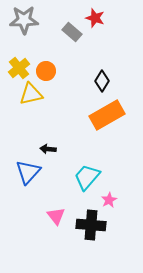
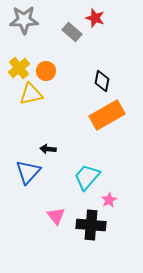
black diamond: rotated 20 degrees counterclockwise
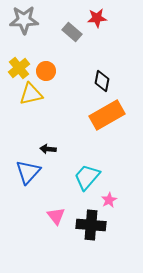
red star: moved 2 px right; rotated 24 degrees counterclockwise
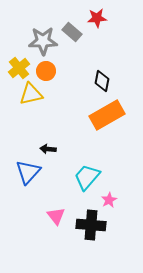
gray star: moved 19 px right, 21 px down
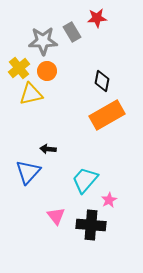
gray rectangle: rotated 18 degrees clockwise
orange circle: moved 1 px right
cyan trapezoid: moved 2 px left, 3 px down
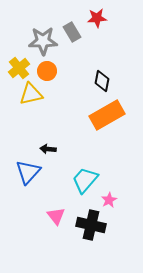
black cross: rotated 8 degrees clockwise
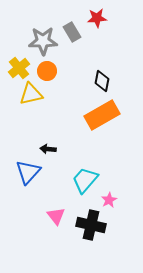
orange rectangle: moved 5 px left
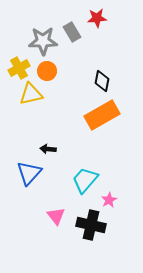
yellow cross: rotated 10 degrees clockwise
blue triangle: moved 1 px right, 1 px down
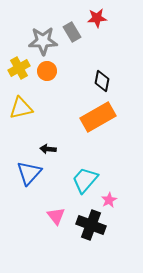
yellow triangle: moved 10 px left, 14 px down
orange rectangle: moved 4 px left, 2 px down
black cross: rotated 8 degrees clockwise
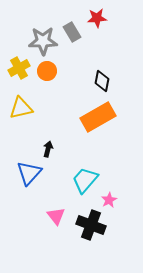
black arrow: rotated 98 degrees clockwise
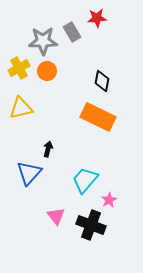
orange rectangle: rotated 56 degrees clockwise
